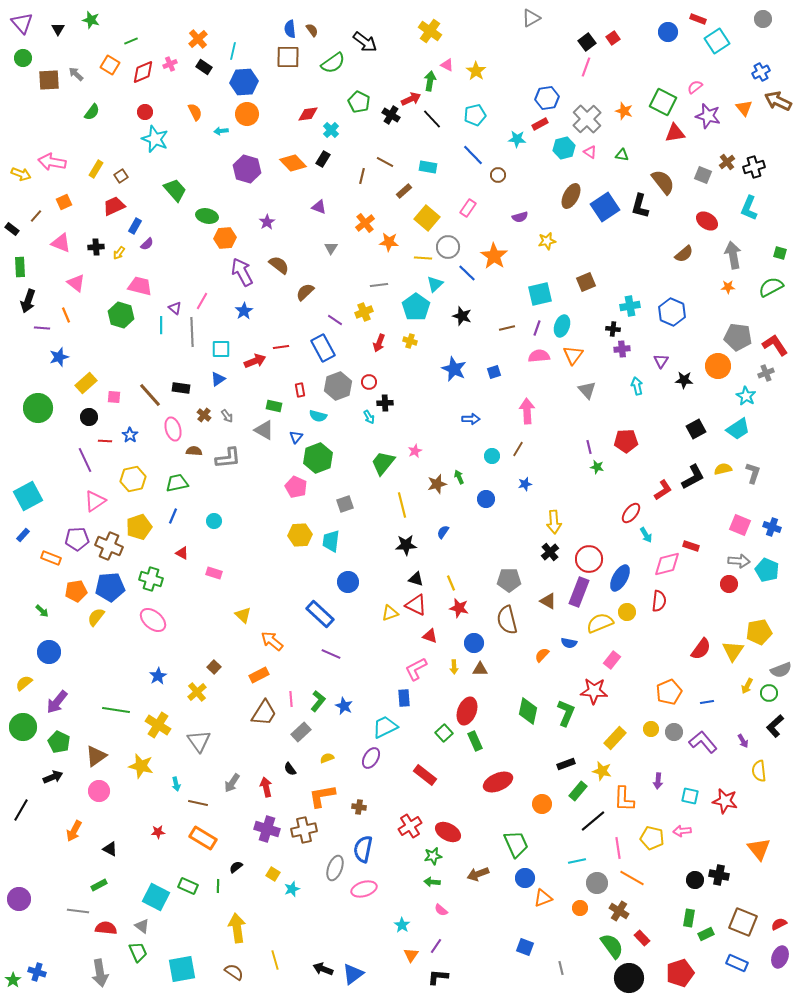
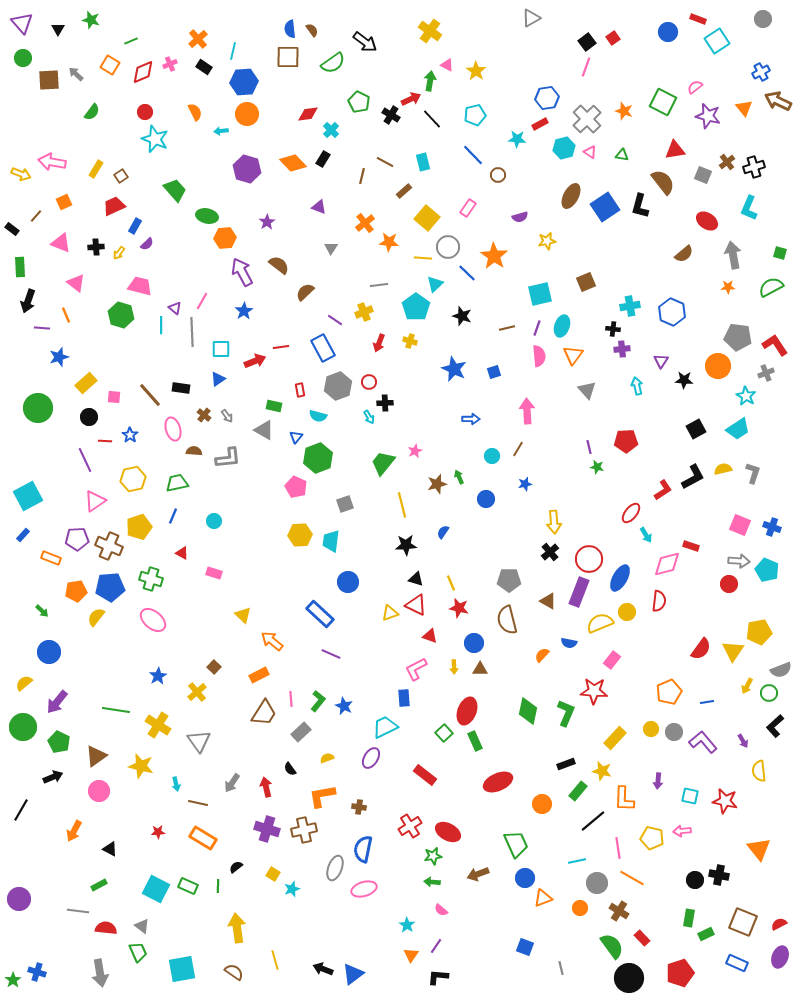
red triangle at (675, 133): moved 17 px down
cyan rectangle at (428, 167): moved 5 px left, 5 px up; rotated 66 degrees clockwise
pink semicircle at (539, 356): rotated 90 degrees clockwise
cyan square at (156, 897): moved 8 px up
cyan star at (402, 925): moved 5 px right
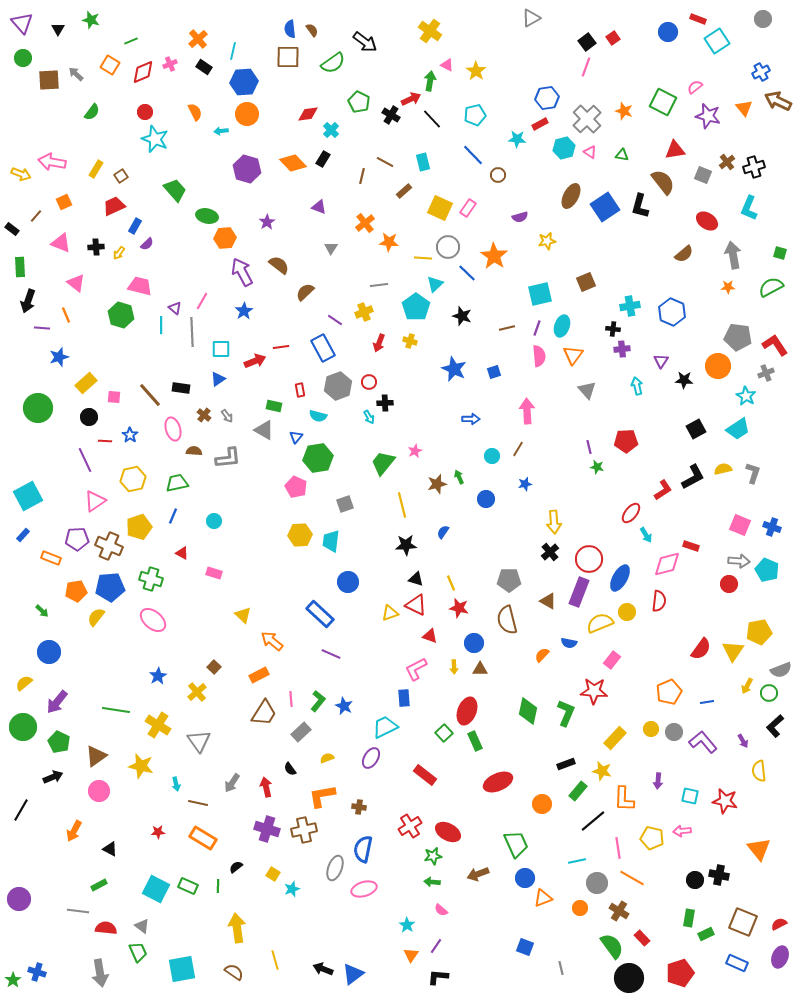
yellow square at (427, 218): moved 13 px right, 10 px up; rotated 15 degrees counterclockwise
green hexagon at (318, 458): rotated 12 degrees clockwise
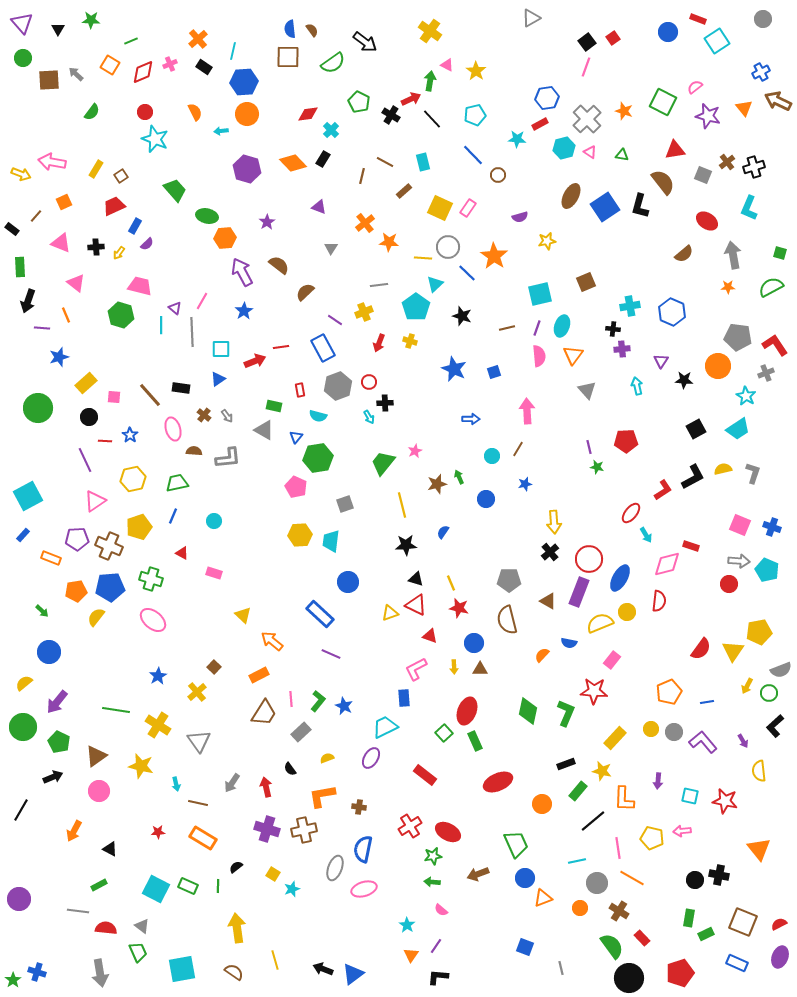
green star at (91, 20): rotated 12 degrees counterclockwise
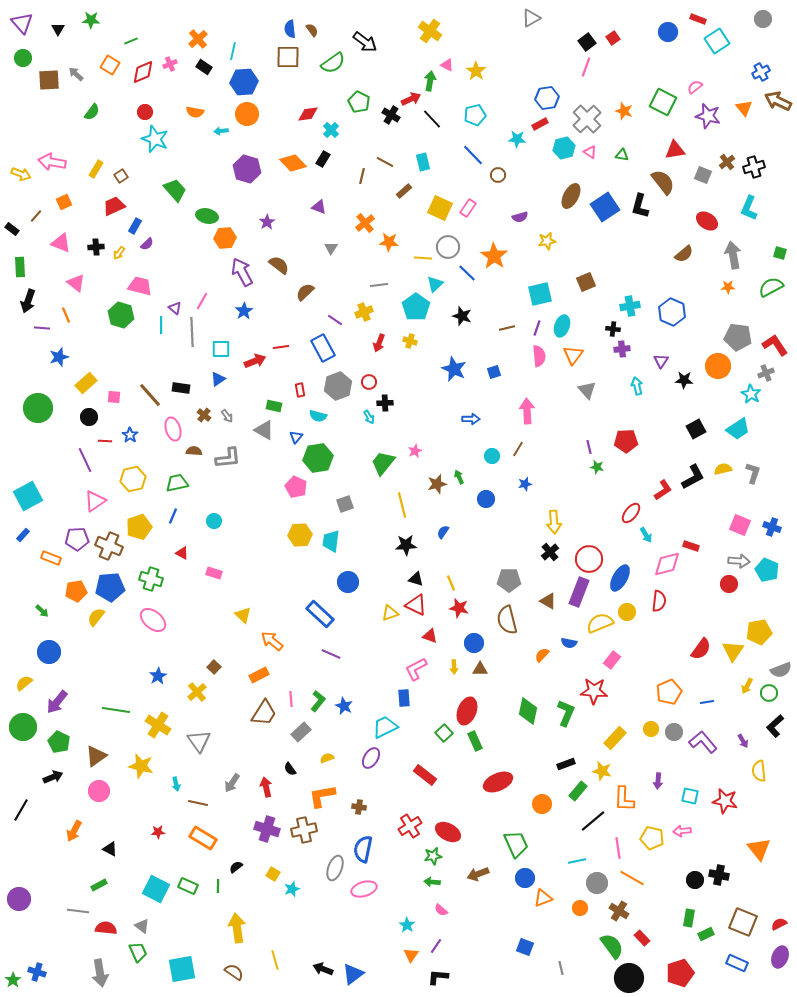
orange semicircle at (195, 112): rotated 126 degrees clockwise
cyan star at (746, 396): moved 5 px right, 2 px up
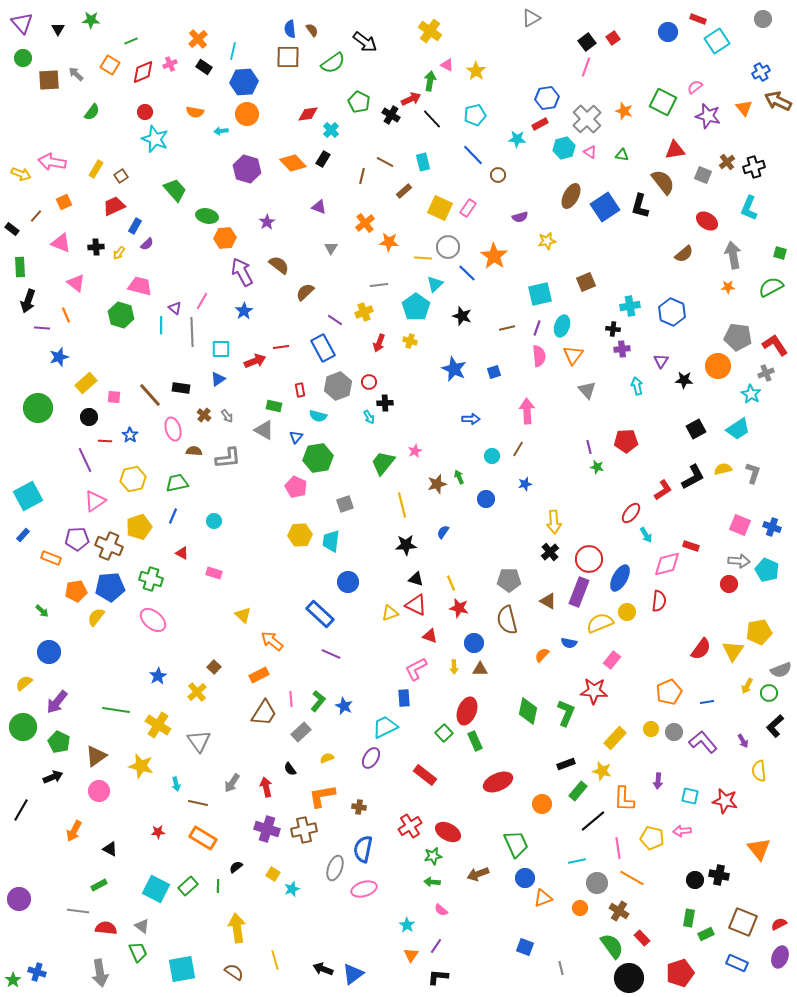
green rectangle at (188, 886): rotated 66 degrees counterclockwise
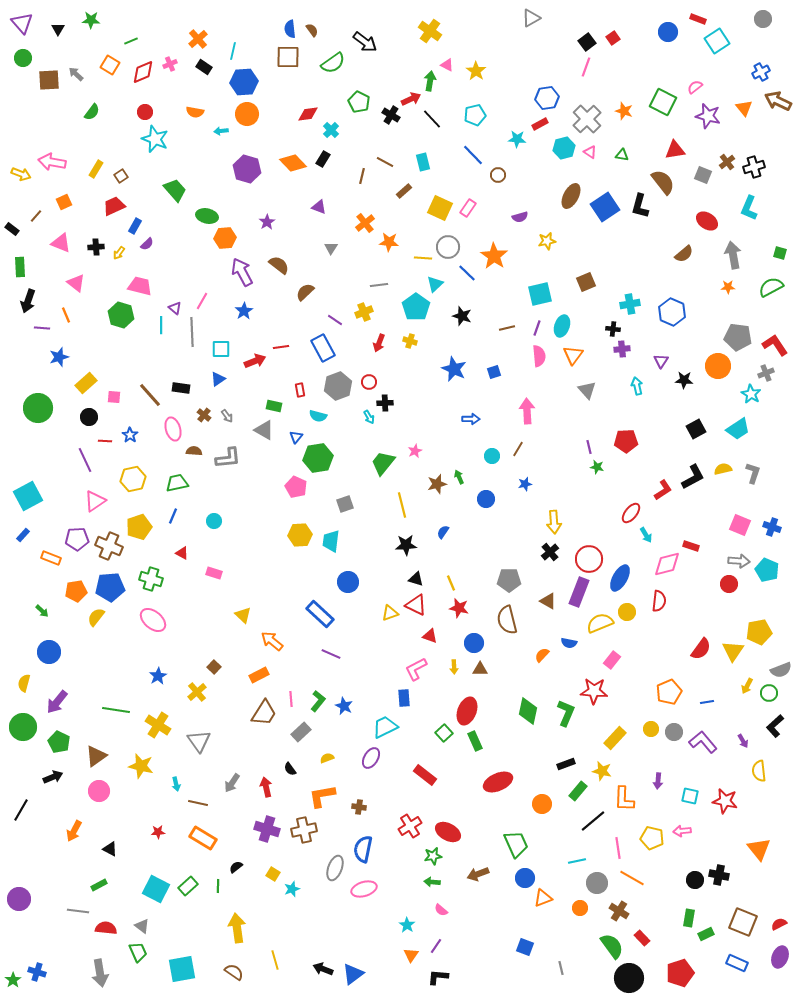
cyan cross at (630, 306): moved 2 px up
yellow semicircle at (24, 683): rotated 36 degrees counterclockwise
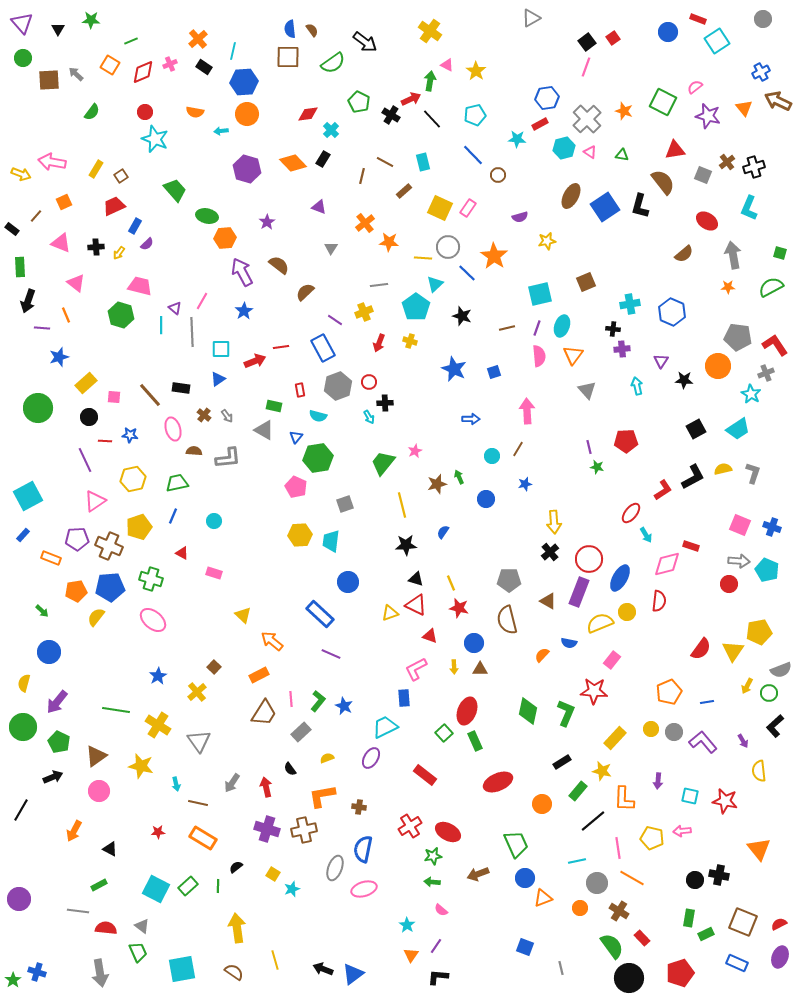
blue star at (130, 435): rotated 28 degrees counterclockwise
black rectangle at (566, 764): moved 4 px left, 2 px up; rotated 12 degrees counterclockwise
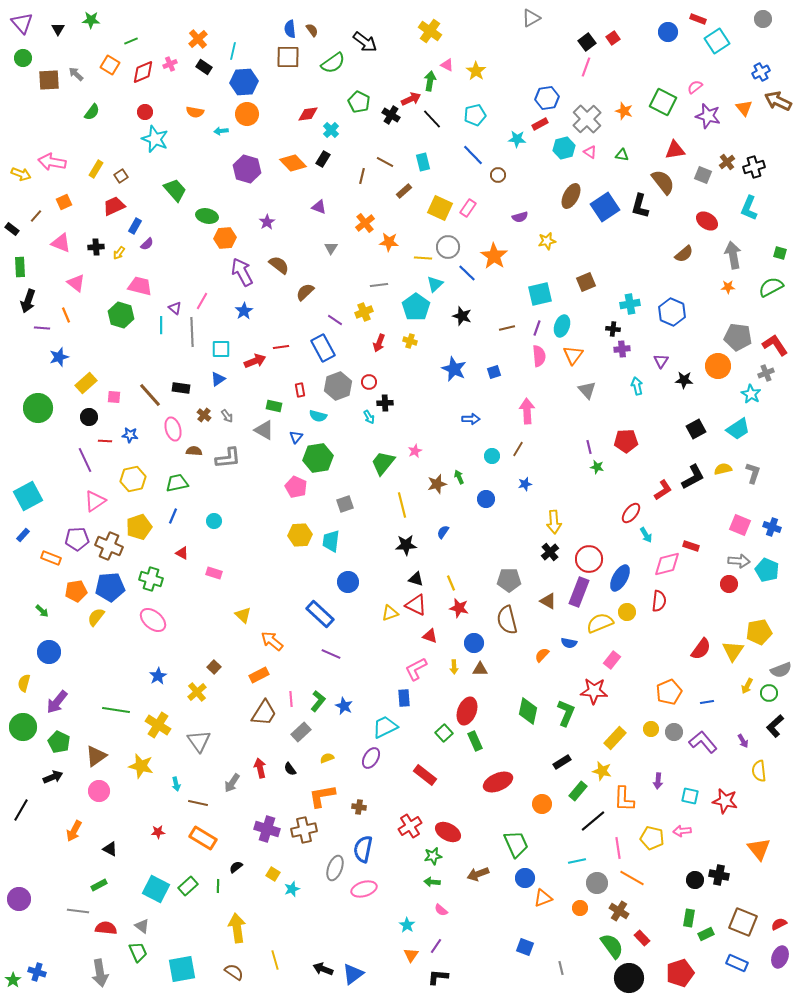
red arrow at (266, 787): moved 6 px left, 19 px up
